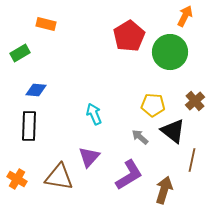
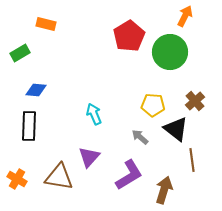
black triangle: moved 3 px right, 2 px up
brown line: rotated 20 degrees counterclockwise
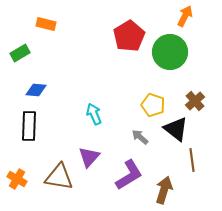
yellow pentagon: rotated 15 degrees clockwise
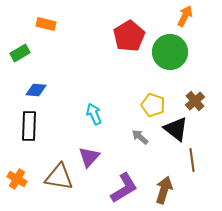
purple L-shape: moved 5 px left, 13 px down
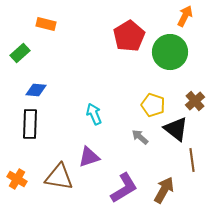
green rectangle: rotated 12 degrees counterclockwise
black rectangle: moved 1 px right, 2 px up
purple triangle: rotated 30 degrees clockwise
brown arrow: rotated 12 degrees clockwise
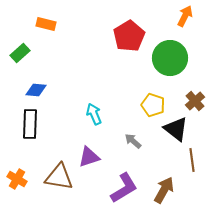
green circle: moved 6 px down
gray arrow: moved 7 px left, 4 px down
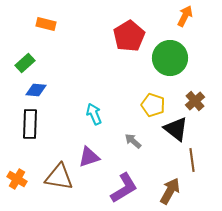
green rectangle: moved 5 px right, 10 px down
brown arrow: moved 6 px right, 1 px down
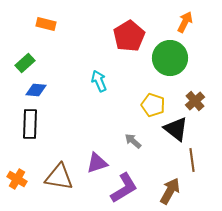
orange arrow: moved 6 px down
cyan arrow: moved 5 px right, 33 px up
purple triangle: moved 8 px right, 6 px down
